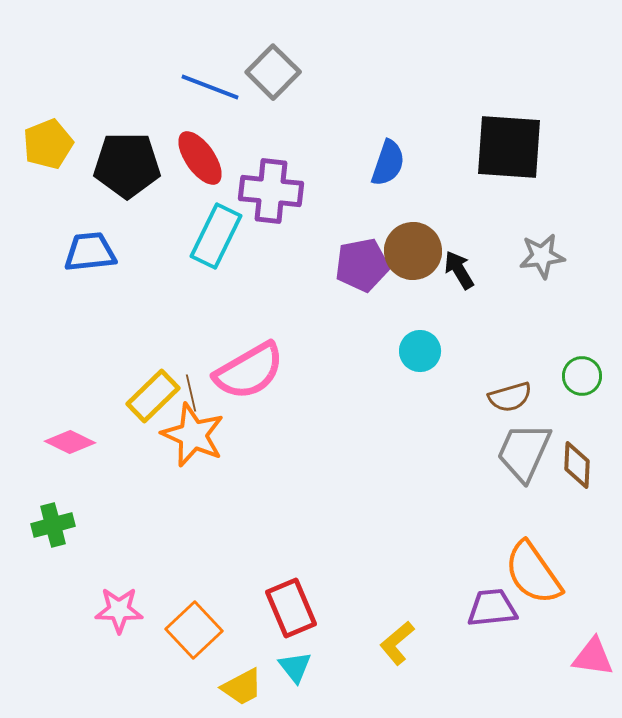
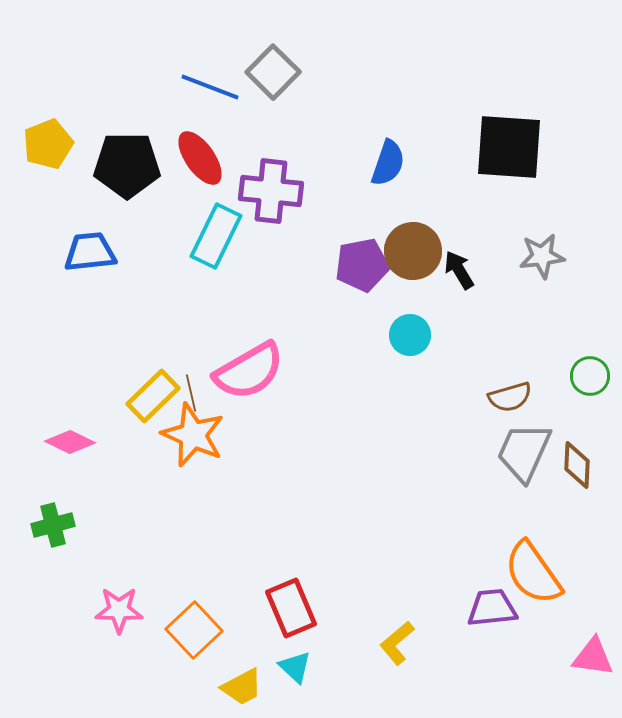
cyan circle: moved 10 px left, 16 px up
green circle: moved 8 px right
cyan triangle: rotated 9 degrees counterclockwise
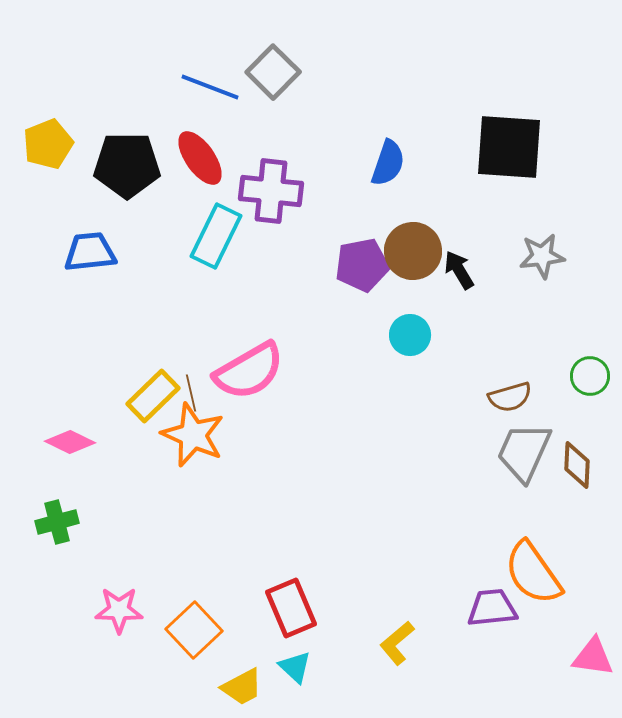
green cross: moved 4 px right, 3 px up
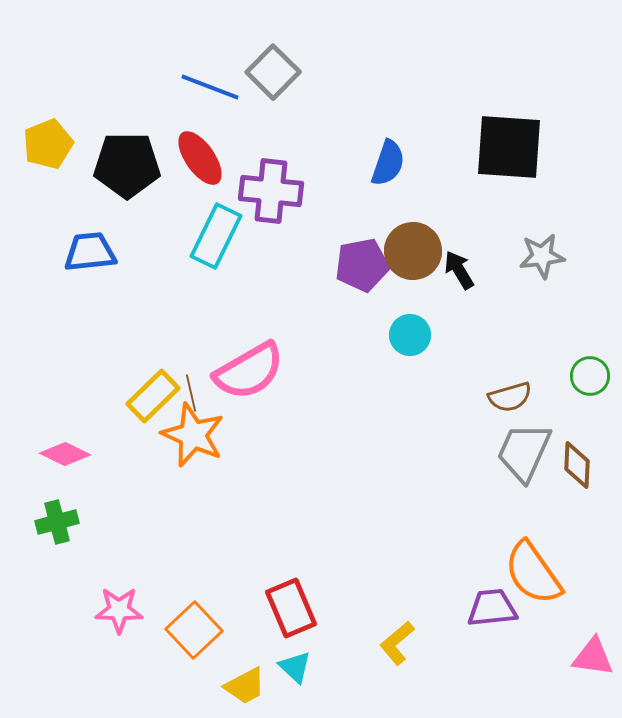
pink diamond: moved 5 px left, 12 px down
yellow trapezoid: moved 3 px right, 1 px up
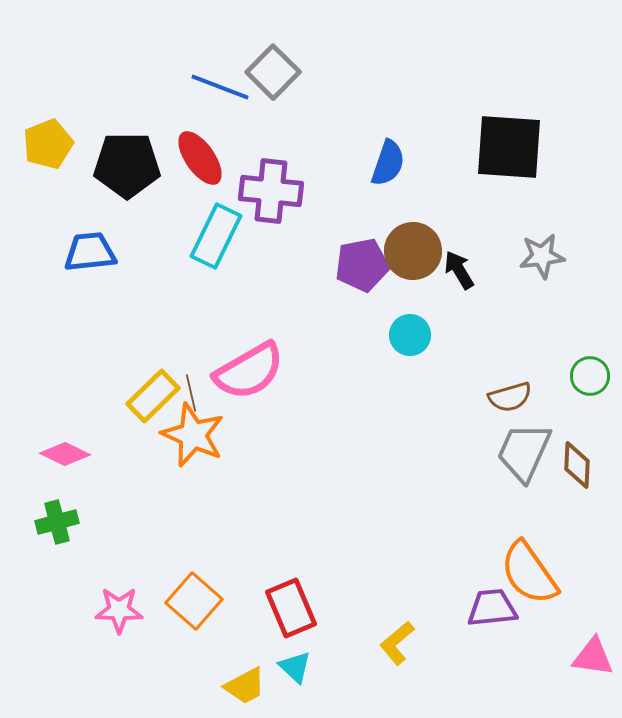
blue line: moved 10 px right
orange semicircle: moved 4 px left
orange square: moved 29 px up; rotated 6 degrees counterclockwise
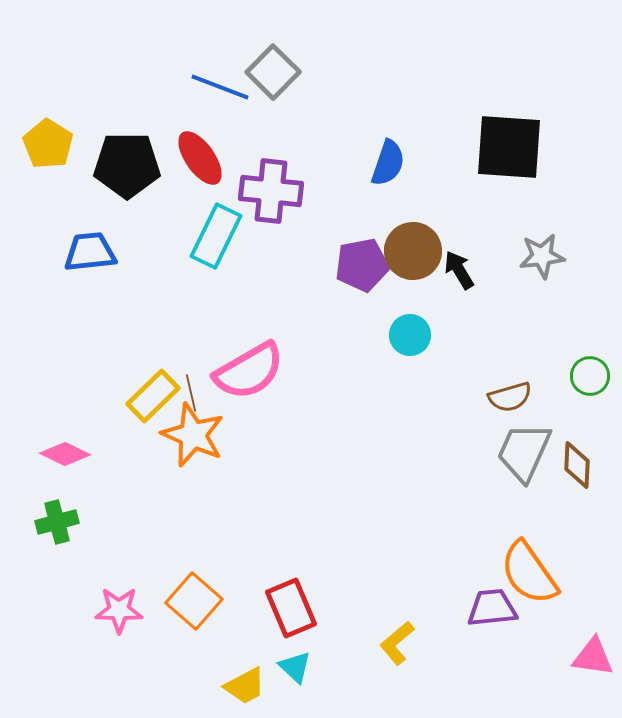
yellow pentagon: rotated 18 degrees counterclockwise
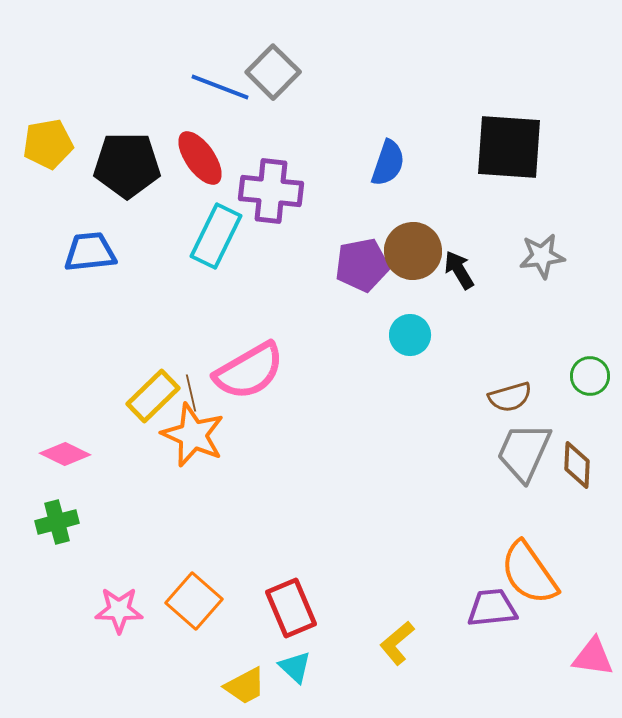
yellow pentagon: rotated 30 degrees clockwise
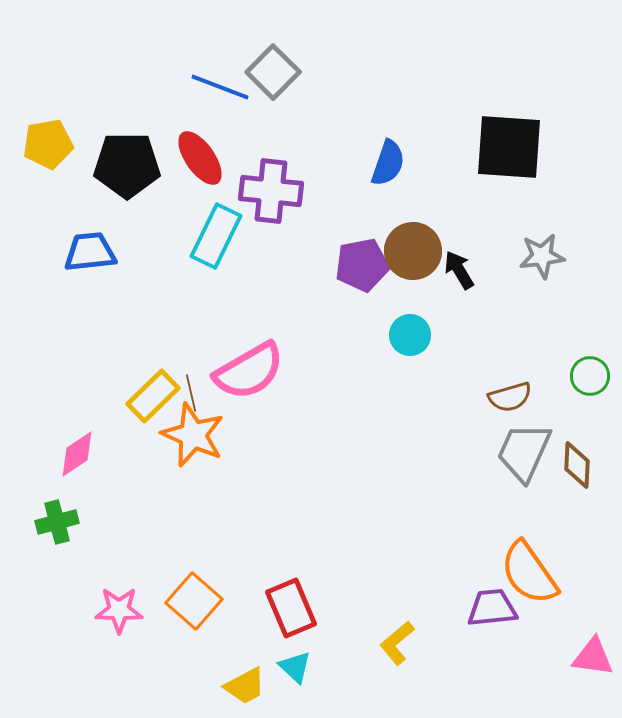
pink diamond: moved 12 px right; rotated 60 degrees counterclockwise
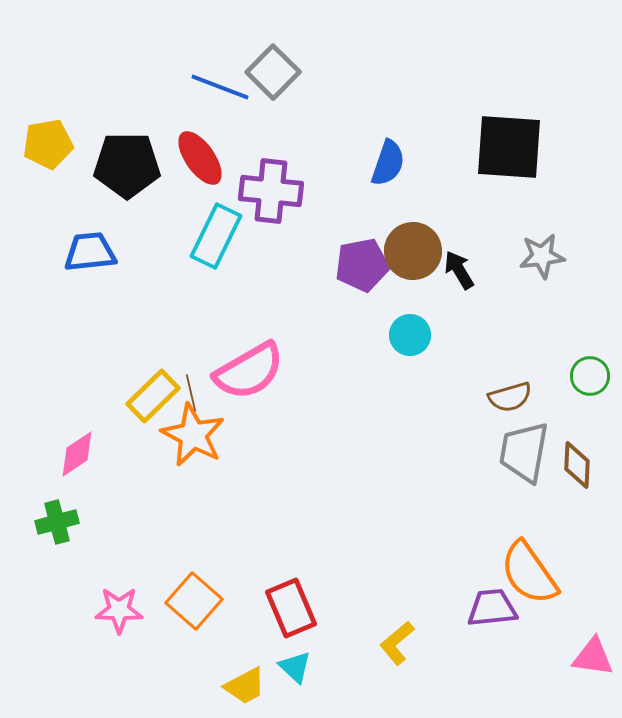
orange star: rotated 4 degrees clockwise
gray trapezoid: rotated 14 degrees counterclockwise
